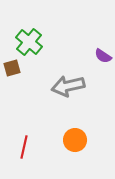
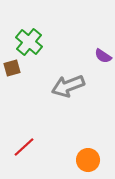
gray arrow: rotated 8 degrees counterclockwise
orange circle: moved 13 px right, 20 px down
red line: rotated 35 degrees clockwise
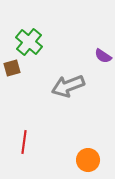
red line: moved 5 px up; rotated 40 degrees counterclockwise
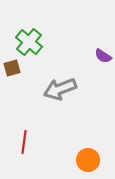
gray arrow: moved 8 px left, 3 px down
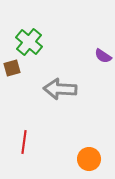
gray arrow: rotated 24 degrees clockwise
orange circle: moved 1 px right, 1 px up
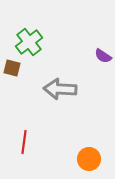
green cross: rotated 12 degrees clockwise
brown square: rotated 30 degrees clockwise
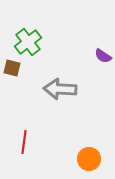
green cross: moved 1 px left
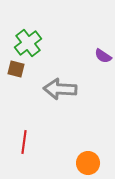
green cross: moved 1 px down
brown square: moved 4 px right, 1 px down
orange circle: moved 1 px left, 4 px down
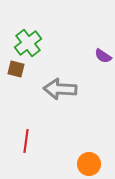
red line: moved 2 px right, 1 px up
orange circle: moved 1 px right, 1 px down
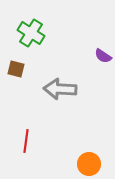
green cross: moved 3 px right, 10 px up; rotated 20 degrees counterclockwise
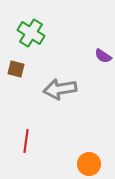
gray arrow: rotated 12 degrees counterclockwise
